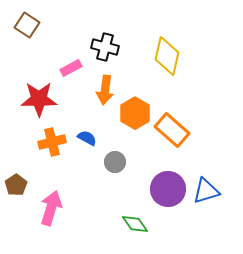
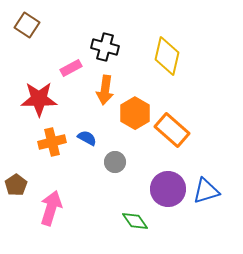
green diamond: moved 3 px up
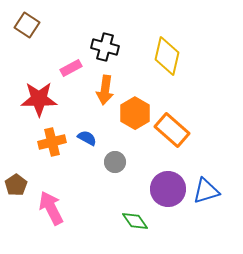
pink arrow: rotated 44 degrees counterclockwise
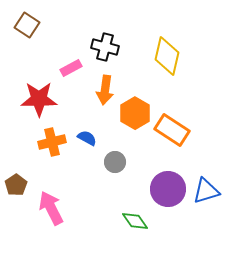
orange rectangle: rotated 8 degrees counterclockwise
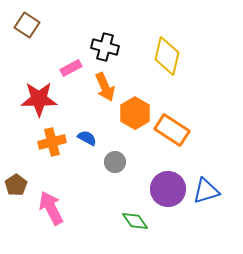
orange arrow: moved 3 px up; rotated 32 degrees counterclockwise
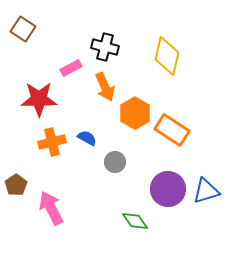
brown square: moved 4 px left, 4 px down
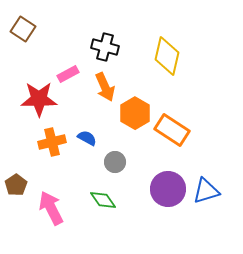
pink rectangle: moved 3 px left, 6 px down
green diamond: moved 32 px left, 21 px up
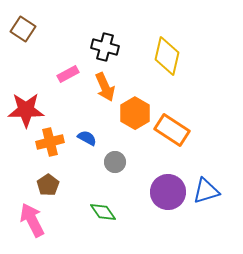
red star: moved 13 px left, 11 px down
orange cross: moved 2 px left
brown pentagon: moved 32 px right
purple circle: moved 3 px down
green diamond: moved 12 px down
pink arrow: moved 19 px left, 12 px down
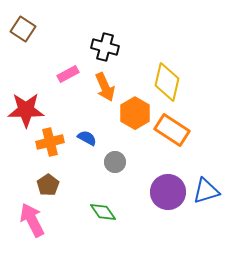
yellow diamond: moved 26 px down
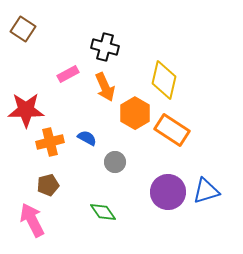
yellow diamond: moved 3 px left, 2 px up
brown pentagon: rotated 20 degrees clockwise
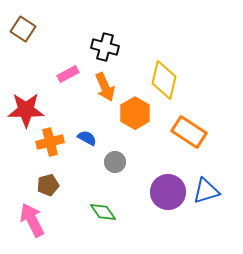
orange rectangle: moved 17 px right, 2 px down
